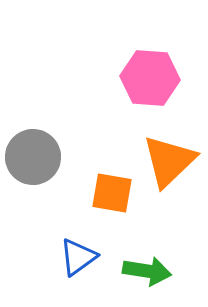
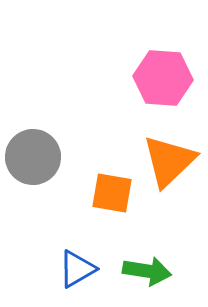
pink hexagon: moved 13 px right
blue triangle: moved 1 px left, 12 px down; rotated 6 degrees clockwise
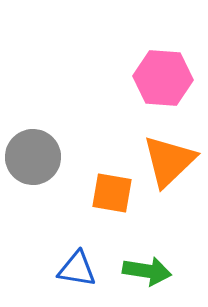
blue triangle: rotated 39 degrees clockwise
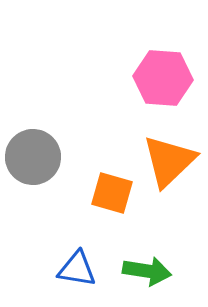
orange square: rotated 6 degrees clockwise
